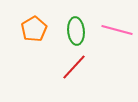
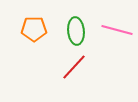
orange pentagon: rotated 30 degrees clockwise
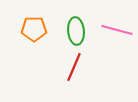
red line: rotated 20 degrees counterclockwise
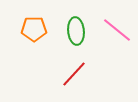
pink line: rotated 24 degrees clockwise
red line: moved 7 px down; rotated 20 degrees clockwise
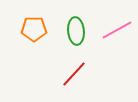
pink line: rotated 68 degrees counterclockwise
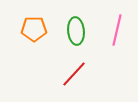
pink line: rotated 48 degrees counterclockwise
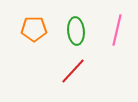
red line: moved 1 px left, 3 px up
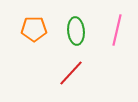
red line: moved 2 px left, 2 px down
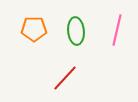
red line: moved 6 px left, 5 px down
